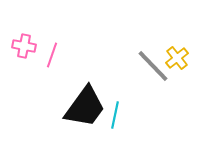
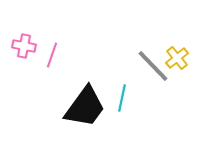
cyan line: moved 7 px right, 17 px up
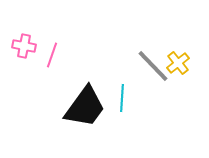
yellow cross: moved 1 px right, 5 px down
cyan line: rotated 8 degrees counterclockwise
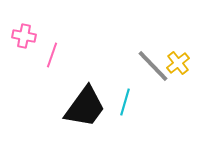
pink cross: moved 10 px up
cyan line: moved 3 px right, 4 px down; rotated 12 degrees clockwise
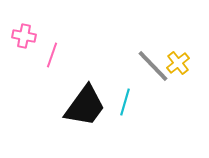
black trapezoid: moved 1 px up
